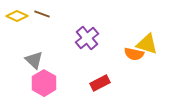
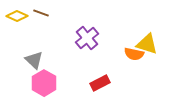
brown line: moved 1 px left, 1 px up
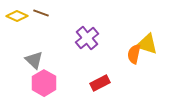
orange semicircle: rotated 90 degrees clockwise
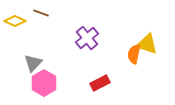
yellow diamond: moved 2 px left, 5 px down
gray triangle: moved 1 px left, 3 px down; rotated 30 degrees clockwise
